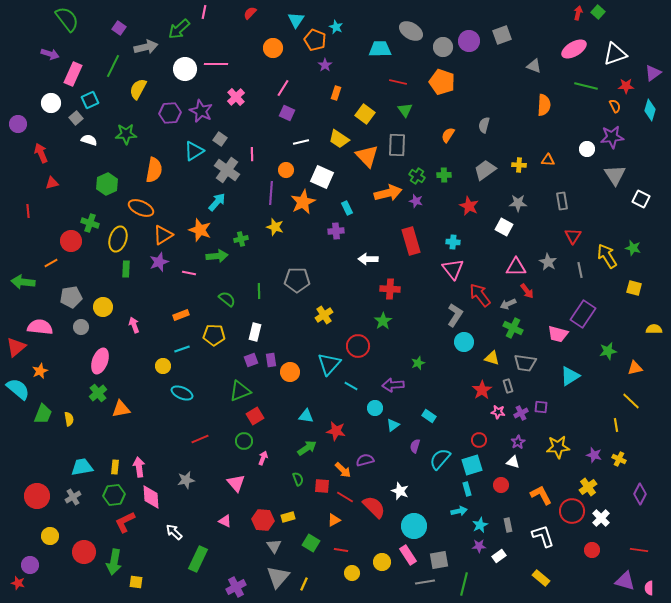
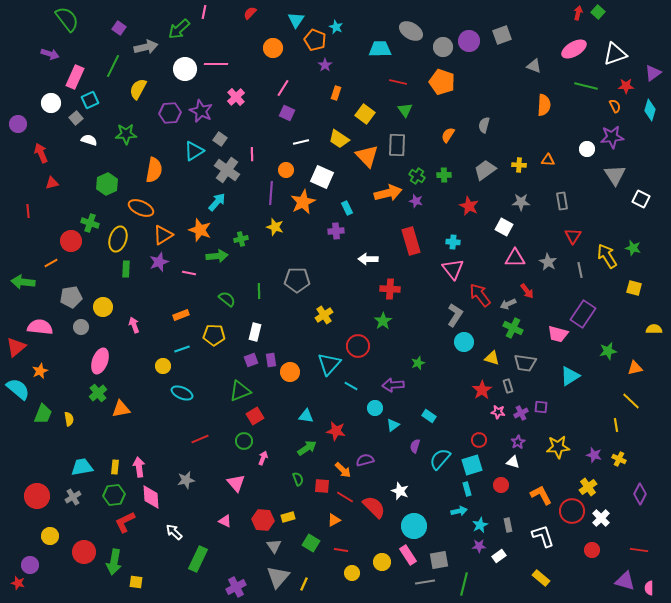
pink rectangle at (73, 74): moved 2 px right, 3 px down
gray star at (518, 203): moved 3 px right, 1 px up
pink triangle at (516, 267): moved 1 px left, 9 px up
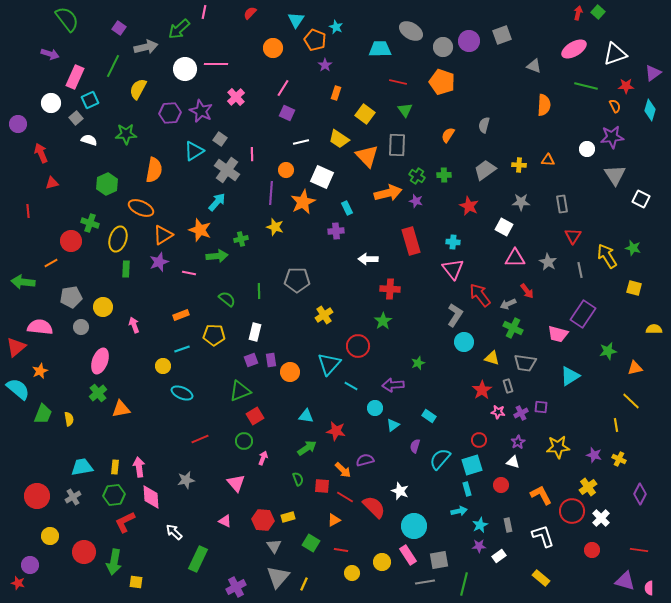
gray rectangle at (562, 201): moved 3 px down
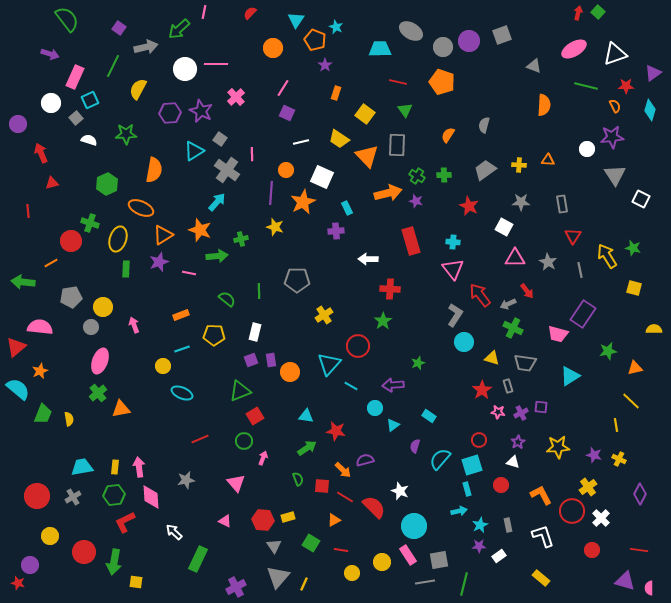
gray circle at (81, 327): moved 10 px right
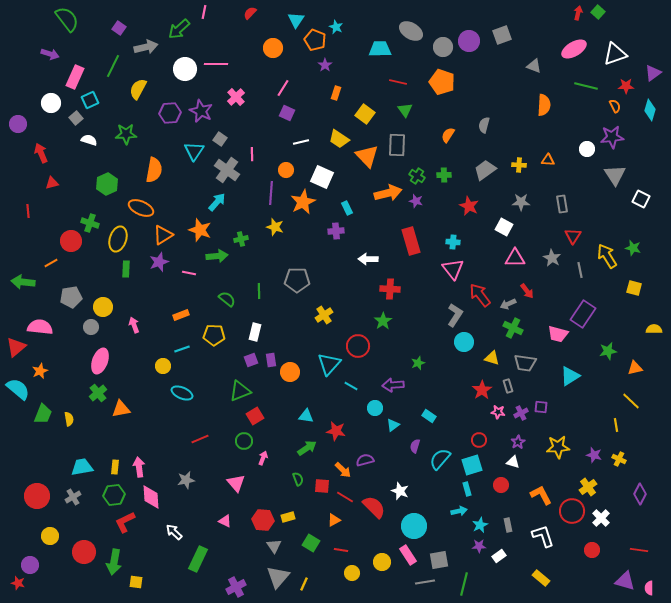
cyan triangle at (194, 151): rotated 25 degrees counterclockwise
gray star at (548, 262): moved 4 px right, 4 px up
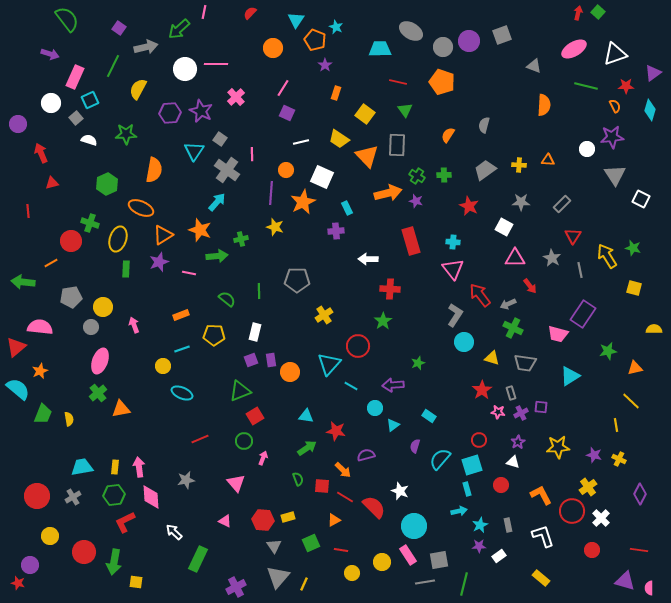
gray rectangle at (562, 204): rotated 54 degrees clockwise
red arrow at (527, 291): moved 3 px right, 5 px up
gray rectangle at (508, 386): moved 3 px right, 7 px down
purple semicircle at (365, 460): moved 1 px right, 5 px up
green square at (311, 543): rotated 36 degrees clockwise
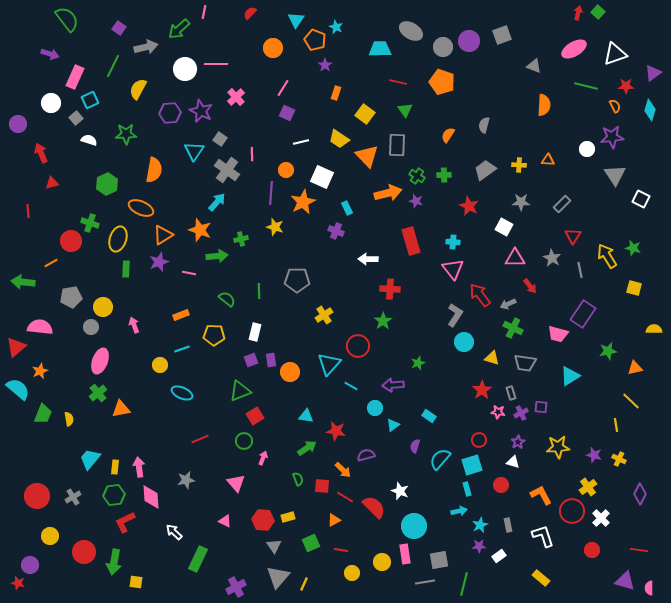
purple cross at (336, 231): rotated 28 degrees clockwise
yellow circle at (163, 366): moved 3 px left, 1 px up
cyan trapezoid at (82, 467): moved 8 px right, 8 px up; rotated 40 degrees counterclockwise
pink rectangle at (408, 555): moved 3 px left, 1 px up; rotated 24 degrees clockwise
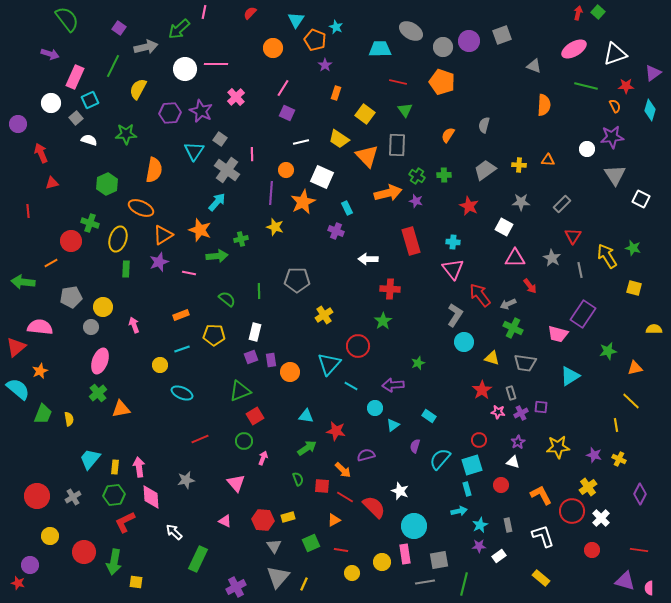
purple square at (251, 360): moved 3 px up
